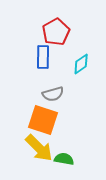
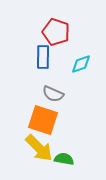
red pentagon: rotated 24 degrees counterclockwise
cyan diamond: rotated 15 degrees clockwise
gray semicircle: rotated 40 degrees clockwise
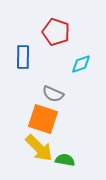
blue rectangle: moved 20 px left
orange square: moved 1 px up
green semicircle: moved 1 px right, 1 px down
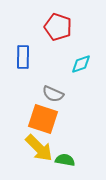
red pentagon: moved 2 px right, 5 px up
